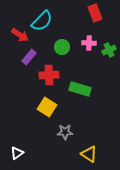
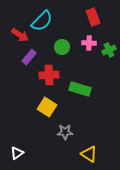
red rectangle: moved 2 px left, 4 px down
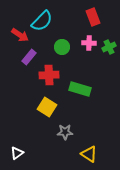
green cross: moved 3 px up
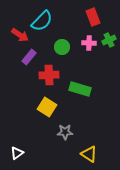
green cross: moved 7 px up
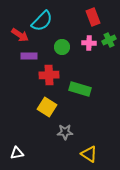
purple rectangle: moved 1 px up; rotated 49 degrees clockwise
white triangle: rotated 24 degrees clockwise
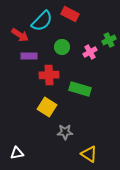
red rectangle: moved 23 px left, 3 px up; rotated 42 degrees counterclockwise
pink cross: moved 1 px right, 9 px down; rotated 32 degrees counterclockwise
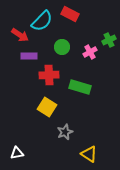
green rectangle: moved 2 px up
gray star: rotated 21 degrees counterclockwise
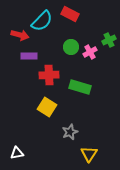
red arrow: rotated 18 degrees counterclockwise
green circle: moved 9 px right
gray star: moved 5 px right
yellow triangle: rotated 30 degrees clockwise
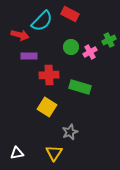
yellow triangle: moved 35 px left, 1 px up
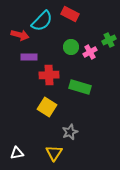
purple rectangle: moved 1 px down
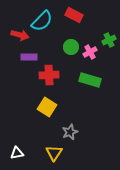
red rectangle: moved 4 px right, 1 px down
green rectangle: moved 10 px right, 7 px up
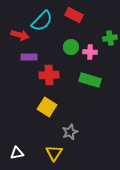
green cross: moved 1 px right, 2 px up; rotated 16 degrees clockwise
pink cross: rotated 32 degrees clockwise
